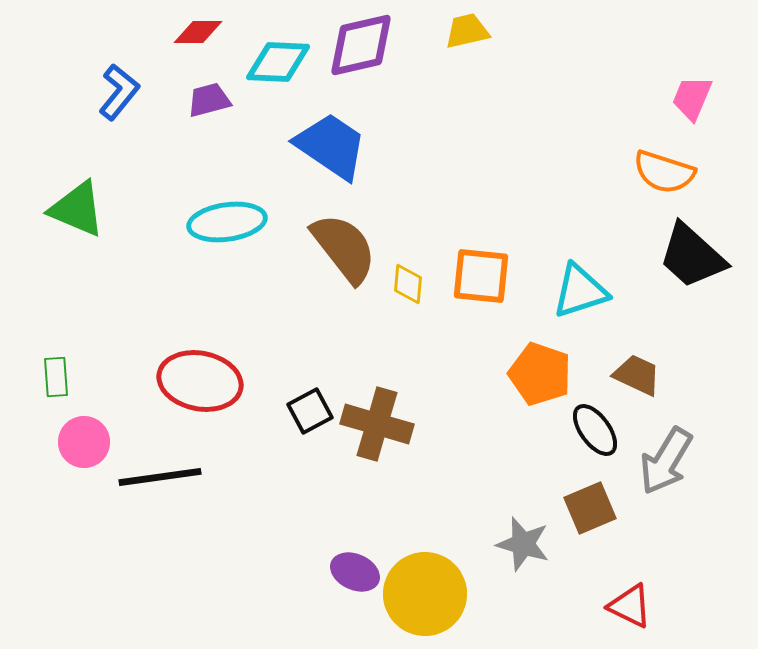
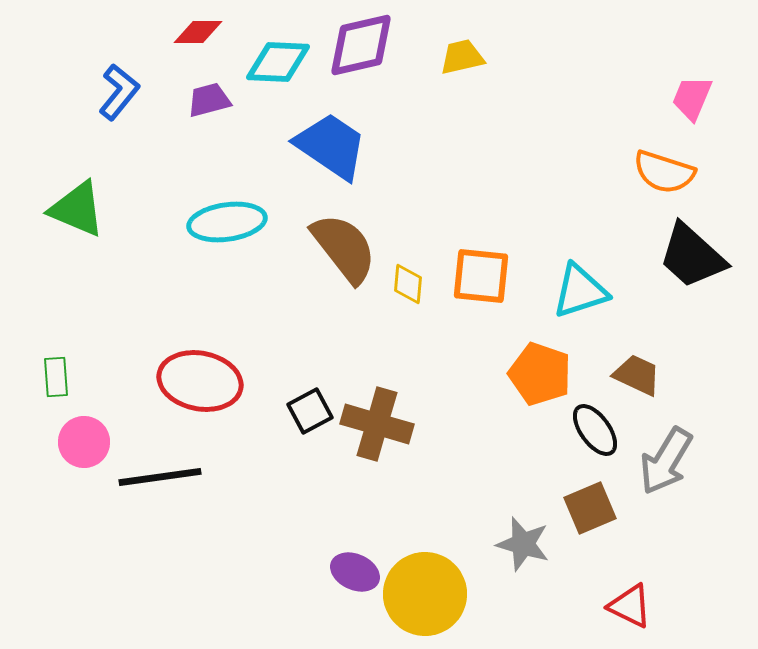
yellow trapezoid: moved 5 px left, 26 px down
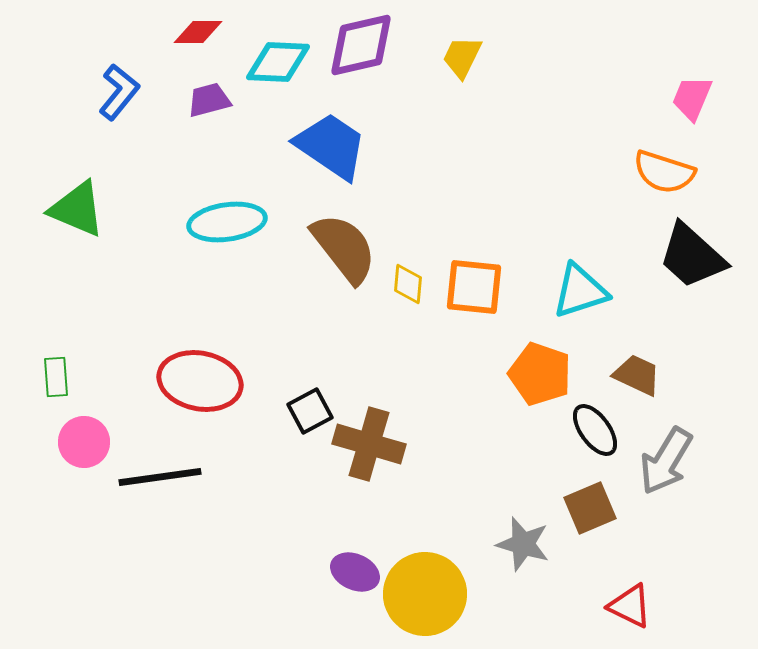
yellow trapezoid: rotated 51 degrees counterclockwise
orange square: moved 7 px left, 11 px down
brown cross: moved 8 px left, 20 px down
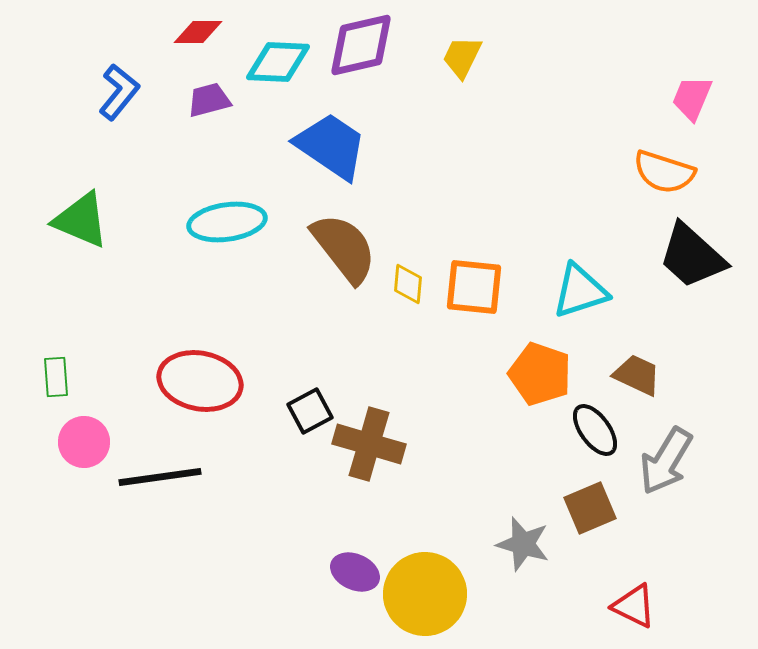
green triangle: moved 4 px right, 11 px down
red triangle: moved 4 px right
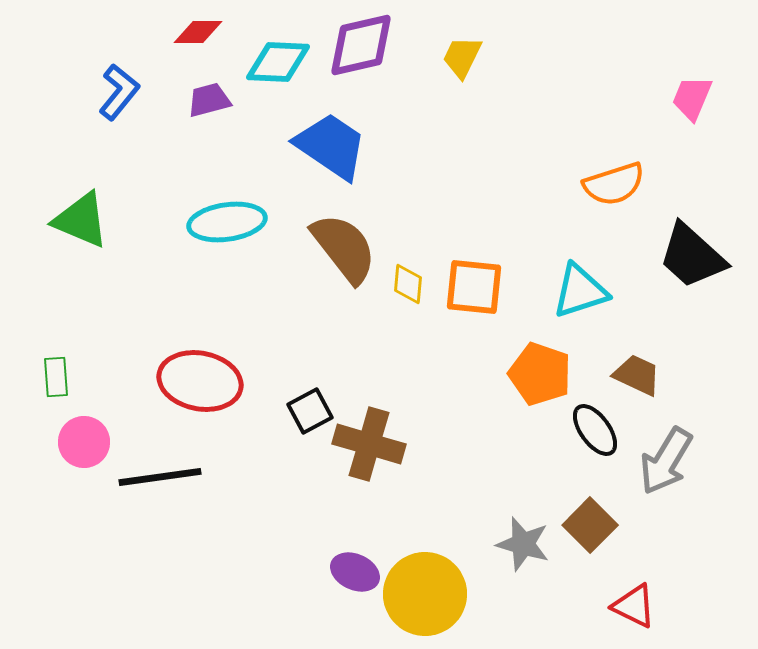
orange semicircle: moved 50 px left, 12 px down; rotated 36 degrees counterclockwise
brown square: moved 17 px down; rotated 22 degrees counterclockwise
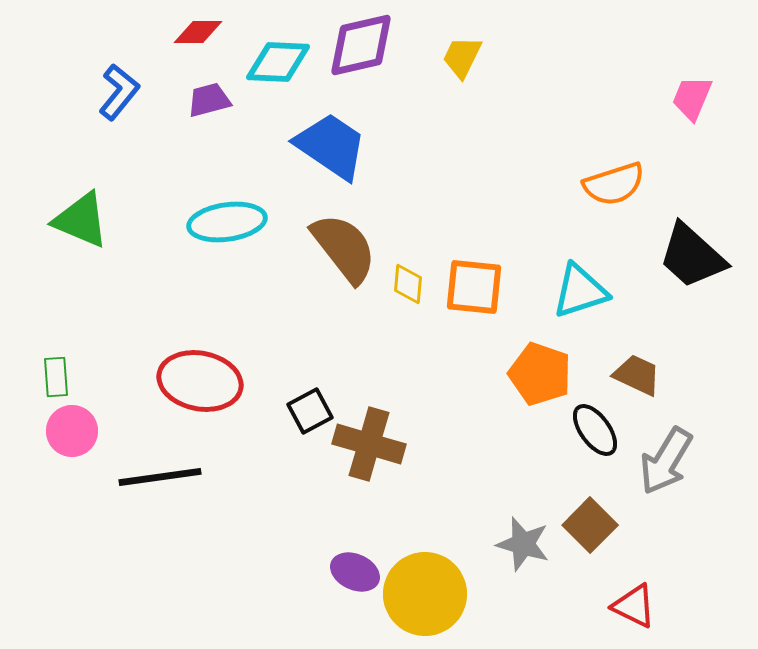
pink circle: moved 12 px left, 11 px up
